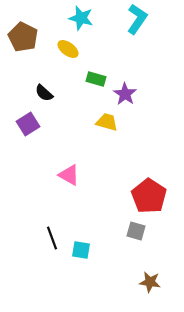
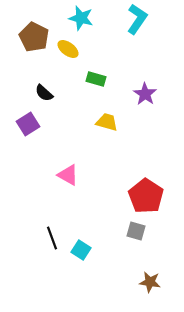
brown pentagon: moved 11 px right
purple star: moved 20 px right
pink triangle: moved 1 px left
red pentagon: moved 3 px left
cyan square: rotated 24 degrees clockwise
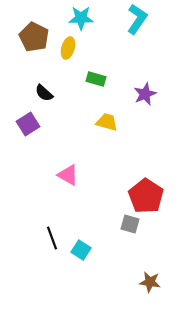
cyan star: rotated 15 degrees counterclockwise
yellow ellipse: moved 1 px up; rotated 70 degrees clockwise
purple star: rotated 15 degrees clockwise
gray square: moved 6 px left, 7 px up
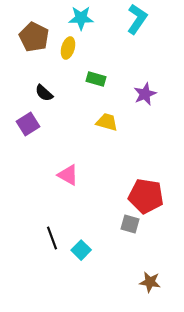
red pentagon: rotated 24 degrees counterclockwise
cyan square: rotated 12 degrees clockwise
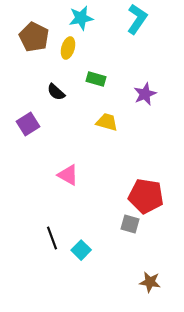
cyan star: rotated 10 degrees counterclockwise
black semicircle: moved 12 px right, 1 px up
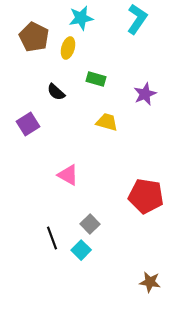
gray square: moved 40 px left; rotated 30 degrees clockwise
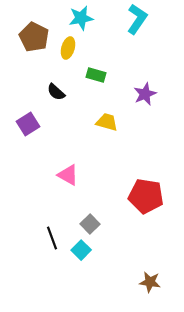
green rectangle: moved 4 px up
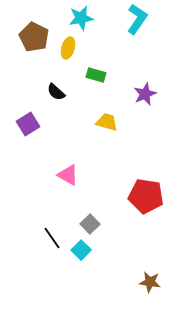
black line: rotated 15 degrees counterclockwise
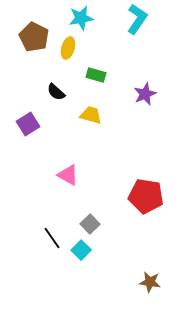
yellow trapezoid: moved 16 px left, 7 px up
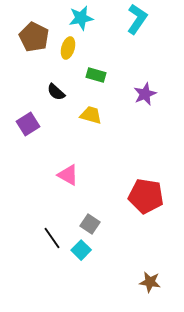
gray square: rotated 12 degrees counterclockwise
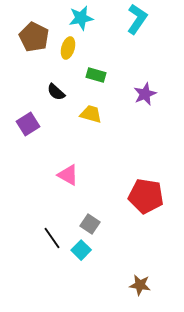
yellow trapezoid: moved 1 px up
brown star: moved 10 px left, 3 px down
